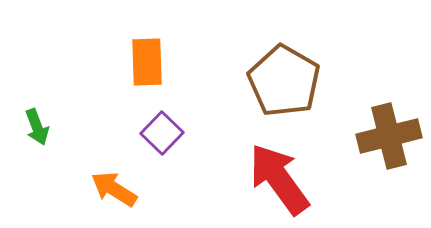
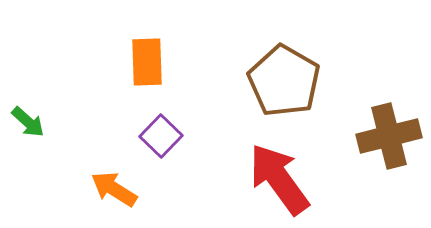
green arrow: moved 9 px left, 5 px up; rotated 27 degrees counterclockwise
purple square: moved 1 px left, 3 px down
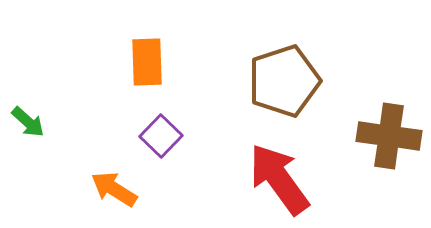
brown pentagon: rotated 24 degrees clockwise
brown cross: rotated 22 degrees clockwise
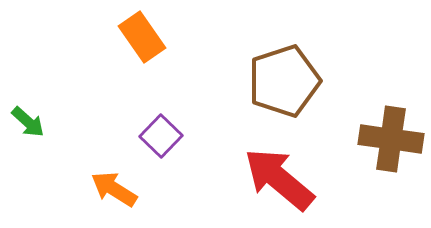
orange rectangle: moved 5 px left, 25 px up; rotated 33 degrees counterclockwise
brown cross: moved 2 px right, 3 px down
red arrow: rotated 14 degrees counterclockwise
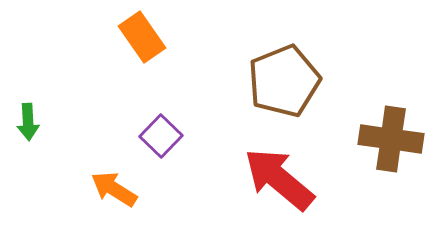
brown pentagon: rotated 4 degrees counterclockwise
green arrow: rotated 45 degrees clockwise
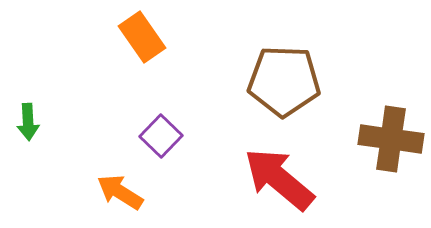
brown pentagon: rotated 24 degrees clockwise
orange arrow: moved 6 px right, 3 px down
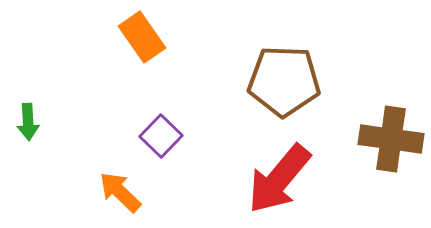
red arrow: rotated 90 degrees counterclockwise
orange arrow: rotated 12 degrees clockwise
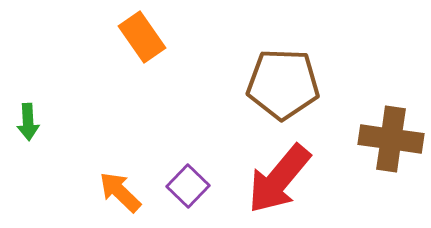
brown pentagon: moved 1 px left, 3 px down
purple square: moved 27 px right, 50 px down
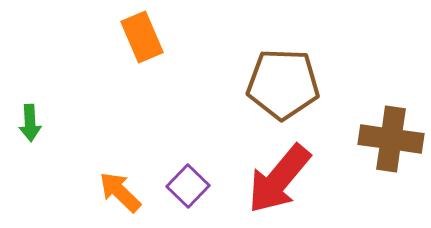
orange rectangle: rotated 12 degrees clockwise
green arrow: moved 2 px right, 1 px down
